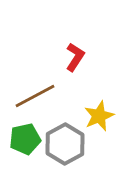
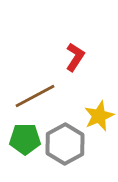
green pentagon: rotated 12 degrees clockwise
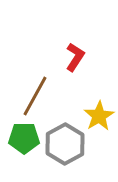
brown line: rotated 33 degrees counterclockwise
yellow star: rotated 8 degrees counterclockwise
green pentagon: moved 1 px left, 1 px up
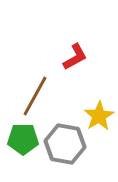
red L-shape: rotated 28 degrees clockwise
green pentagon: moved 1 px left, 1 px down
gray hexagon: rotated 21 degrees counterclockwise
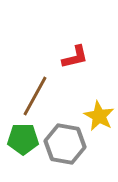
red L-shape: rotated 16 degrees clockwise
yellow star: rotated 12 degrees counterclockwise
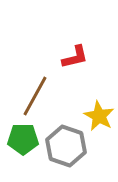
gray hexagon: moved 1 px right, 2 px down; rotated 9 degrees clockwise
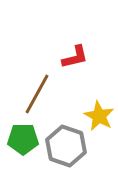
brown line: moved 2 px right, 2 px up
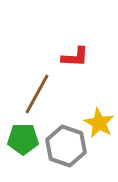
red L-shape: rotated 16 degrees clockwise
yellow star: moved 7 px down
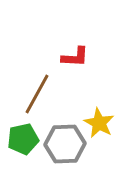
green pentagon: rotated 12 degrees counterclockwise
gray hexagon: moved 1 px left, 2 px up; rotated 21 degrees counterclockwise
